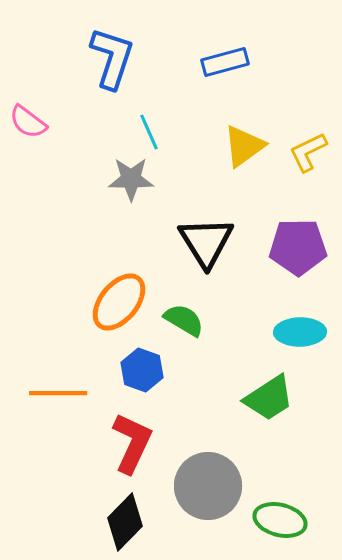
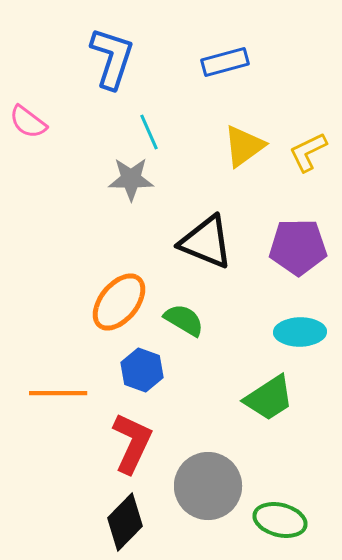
black triangle: rotated 36 degrees counterclockwise
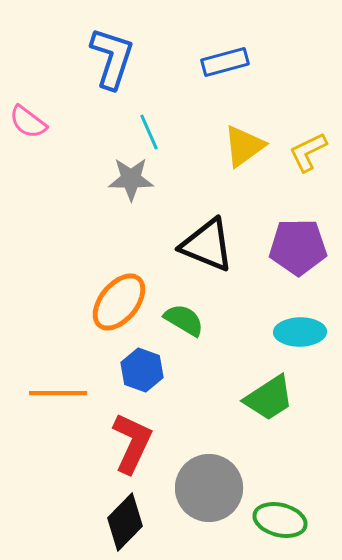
black triangle: moved 1 px right, 3 px down
gray circle: moved 1 px right, 2 px down
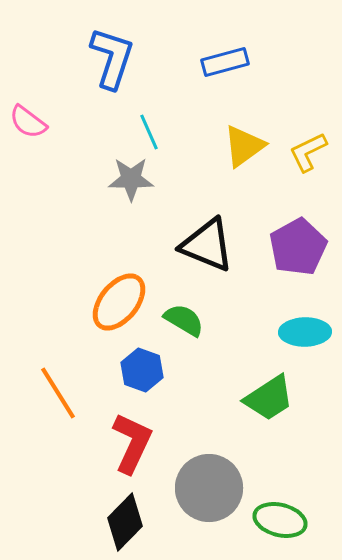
purple pentagon: rotated 28 degrees counterclockwise
cyan ellipse: moved 5 px right
orange line: rotated 58 degrees clockwise
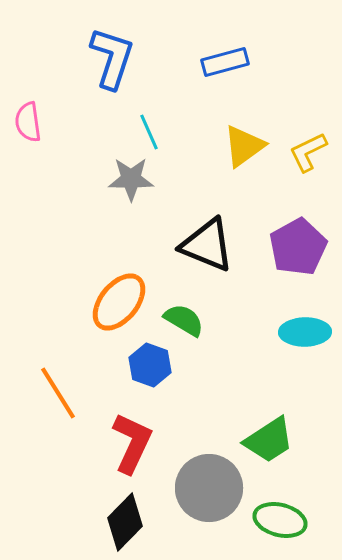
pink semicircle: rotated 45 degrees clockwise
blue hexagon: moved 8 px right, 5 px up
green trapezoid: moved 42 px down
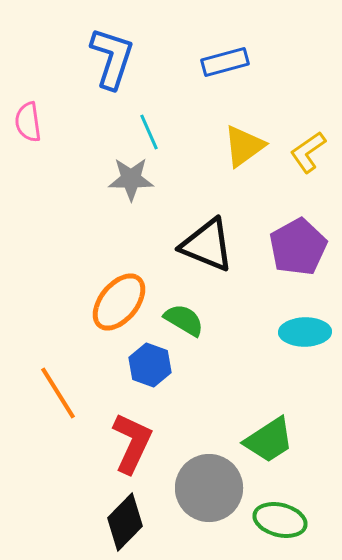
yellow L-shape: rotated 9 degrees counterclockwise
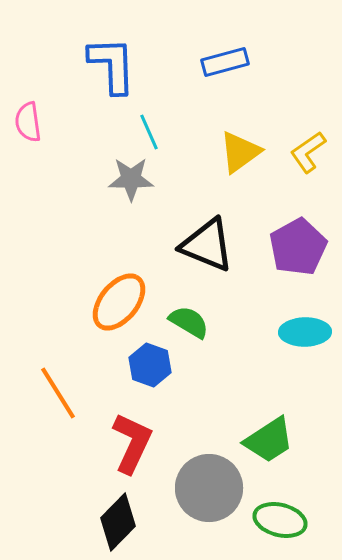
blue L-shape: moved 7 px down; rotated 20 degrees counterclockwise
yellow triangle: moved 4 px left, 6 px down
green semicircle: moved 5 px right, 2 px down
black diamond: moved 7 px left
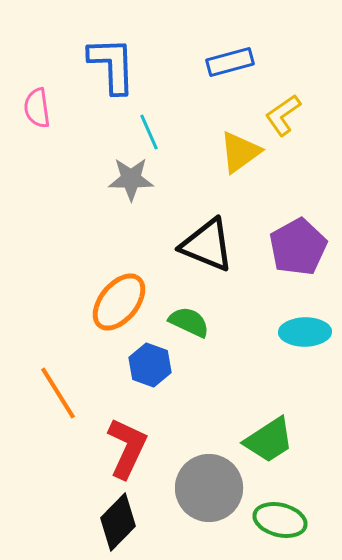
blue rectangle: moved 5 px right
pink semicircle: moved 9 px right, 14 px up
yellow L-shape: moved 25 px left, 37 px up
green semicircle: rotated 6 degrees counterclockwise
red L-shape: moved 5 px left, 5 px down
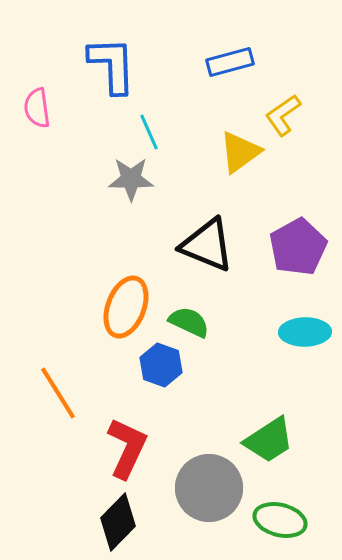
orange ellipse: moved 7 px right, 5 px down; rotated 18 degrees counterclockwise
blue hexagon: moved 11 px right
